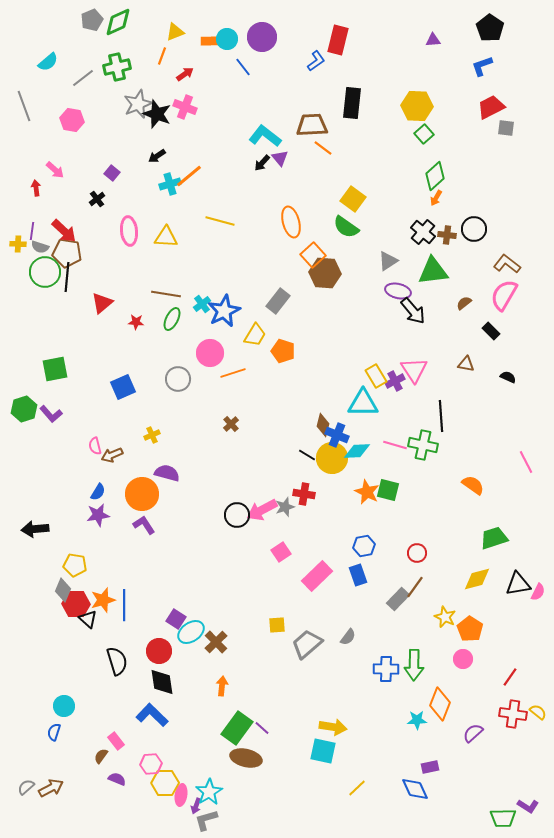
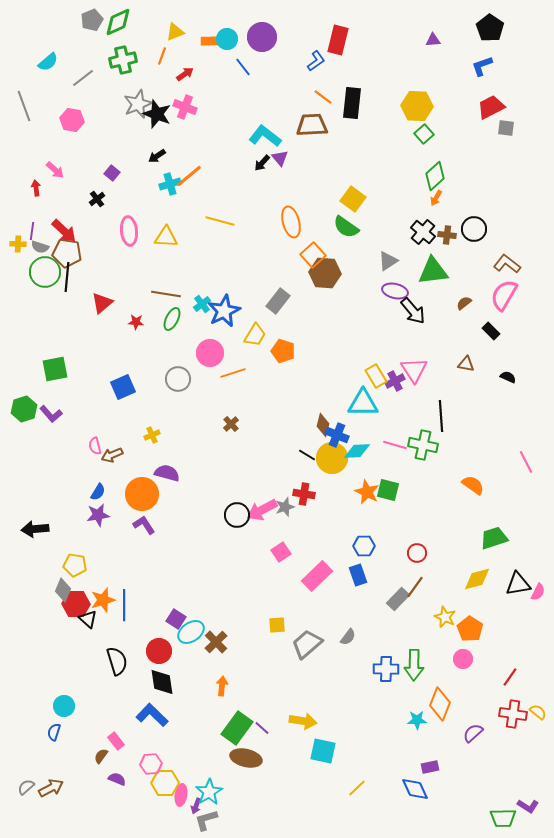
green cross at (117, 67): moved 6 px right, 7 px up
orange line at (323, 148): moved 51 px up
purple ellipse at (398, 291): moved 3 px left
blue hexagon at (364, 546): rotated 10 degrees clockwise
yellow arrow at (333, 727): moved 30 px left, 6 px up
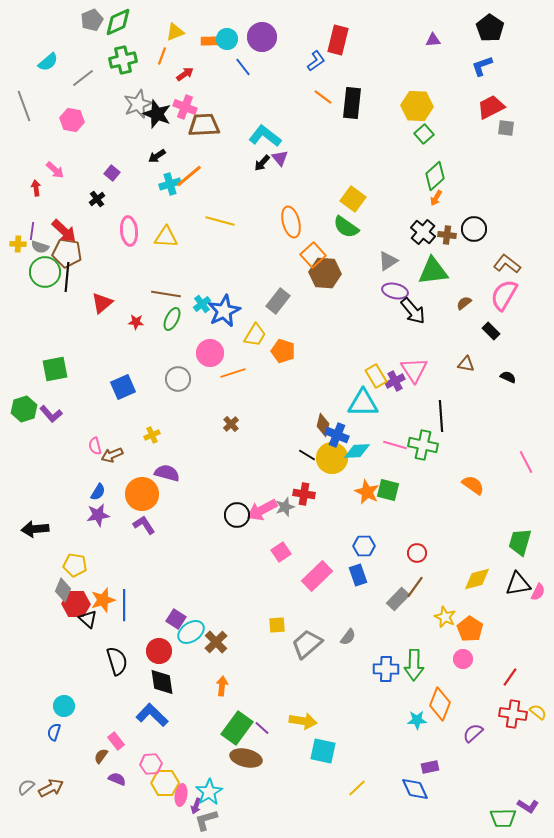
brown trapezoid at (312, 125): moved 108 px left
green trapezoid at (494, 538): moved 26 px right, 4 px down; rotated 56 degrees counterclockwise
